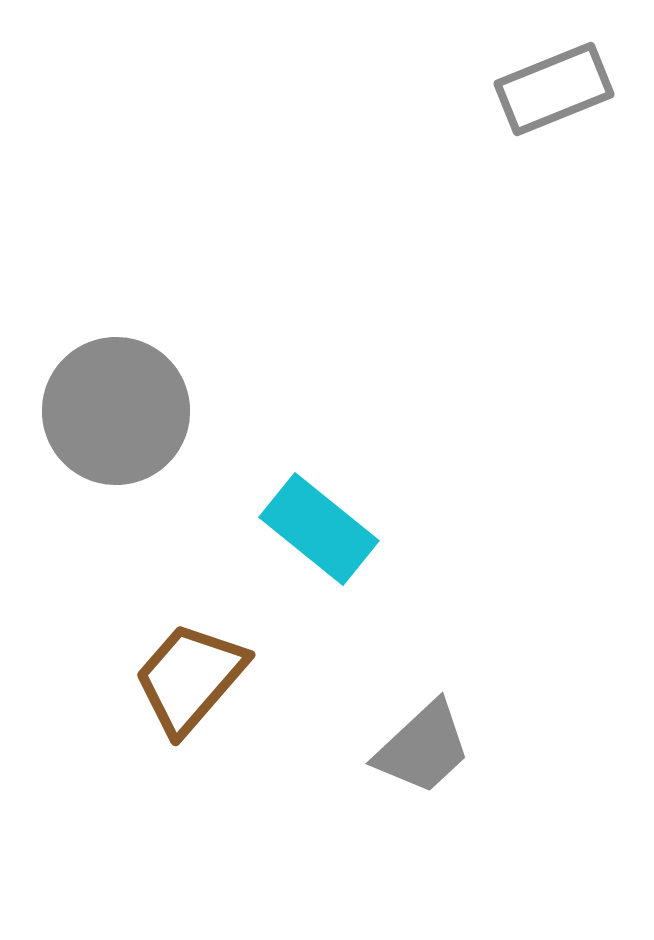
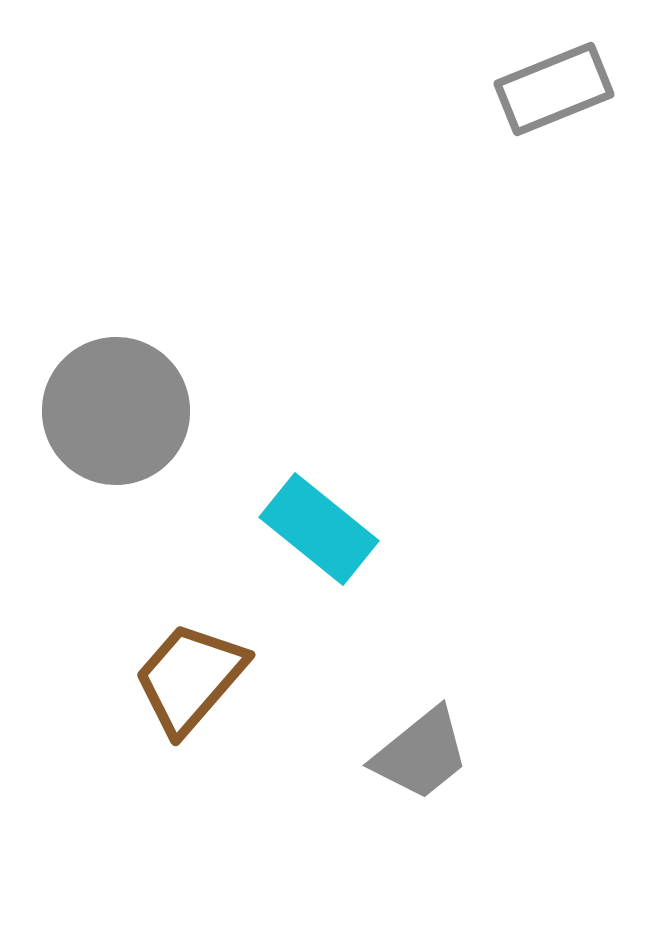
gray trapezoid: moved 2 px left, 6 px down; rotated 4 degrees clockwise
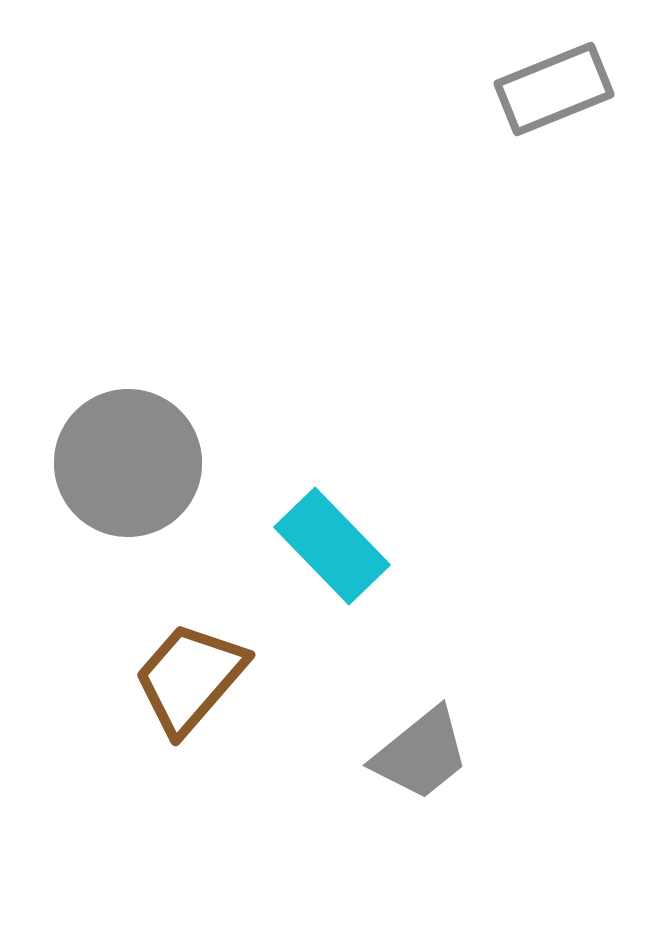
gray circle: moved 12 px right, 52 px down
cyan rectangle: moved 13 px right, 17 px down; rotated 7 degrees clockwise
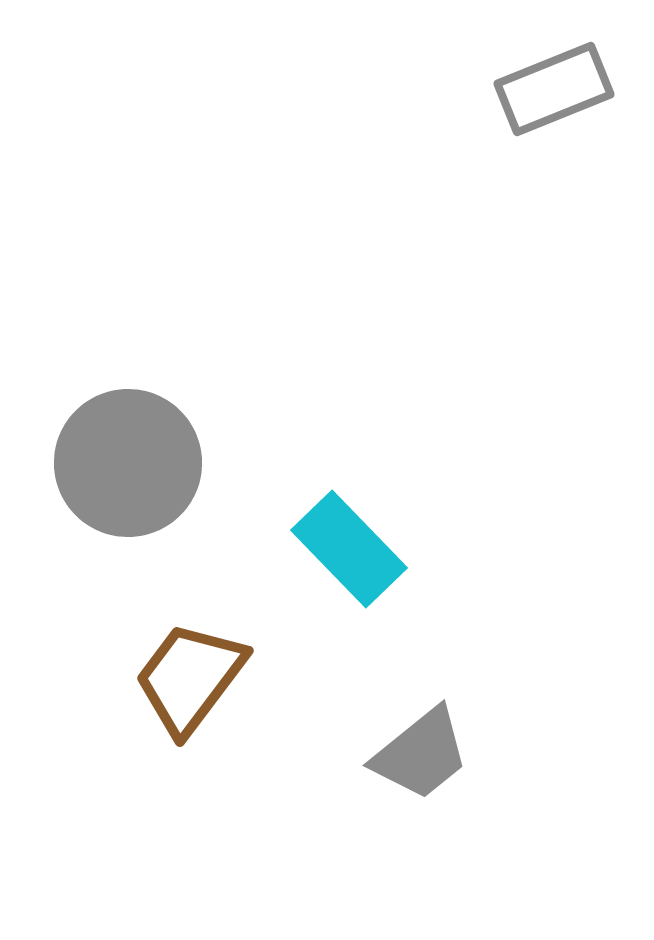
cyan rectangle: moved 17 px right, 3 px down
brown trapezoid: rotated 4 degrees counterclockwise
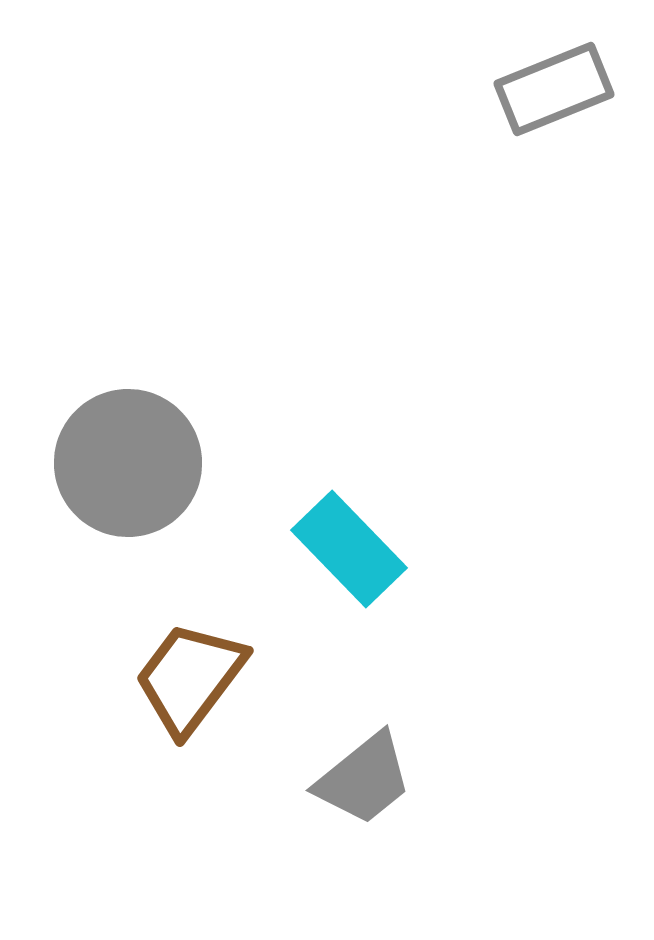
gray trapezoid: moved 57 px left, 25 px down
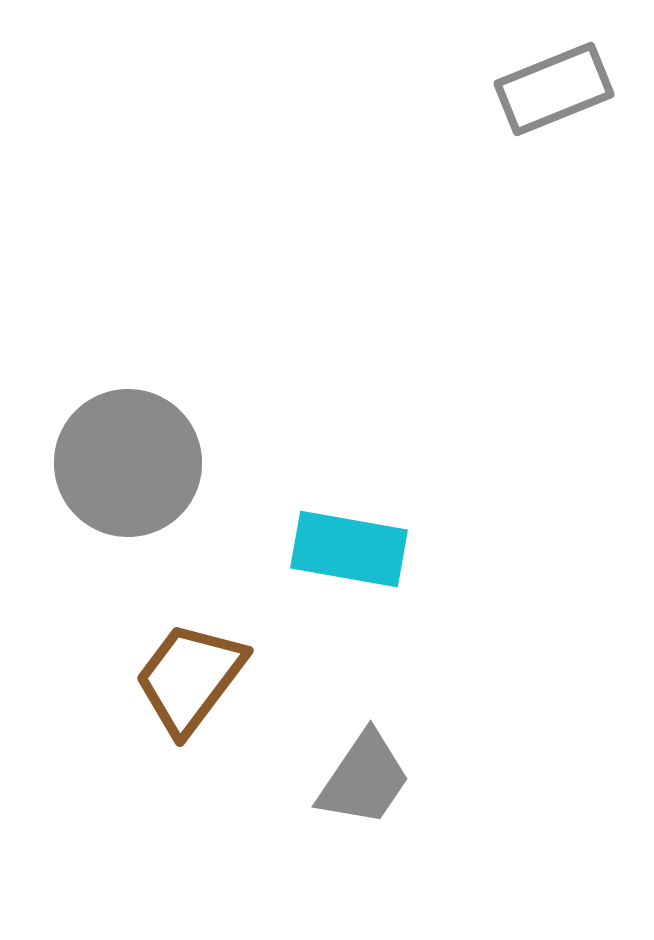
cyan rectangle: rotated 36 degrees counterclockwise
gray trapezoid: rotated 17 degrees counterclockwise
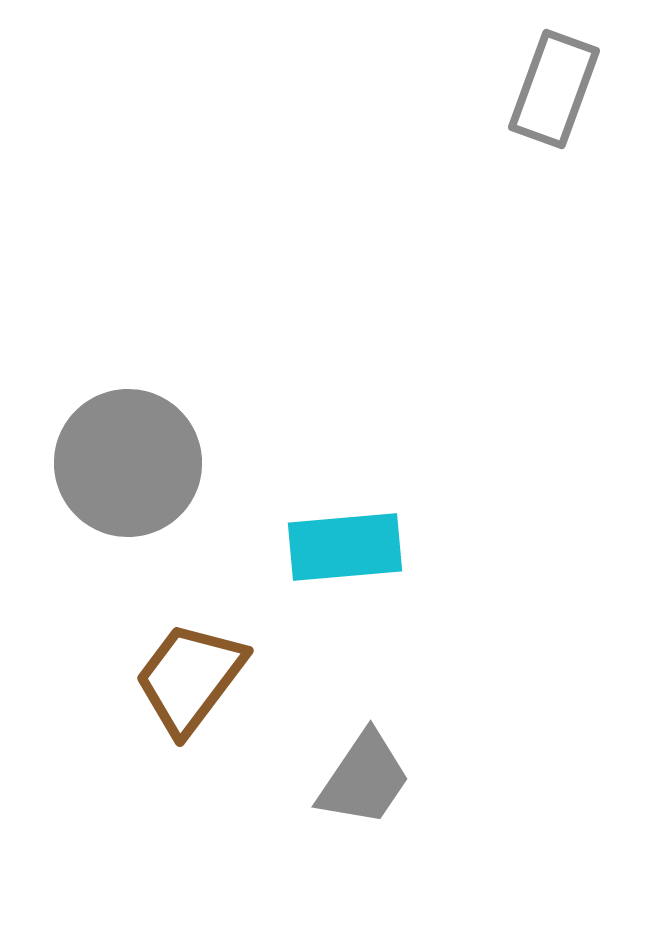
gray rectangle: rotated 48 degrees counterclockwise
cyan rectangle: moved 4 px left, 2 px up; rotated 15 degrees counterclockwise
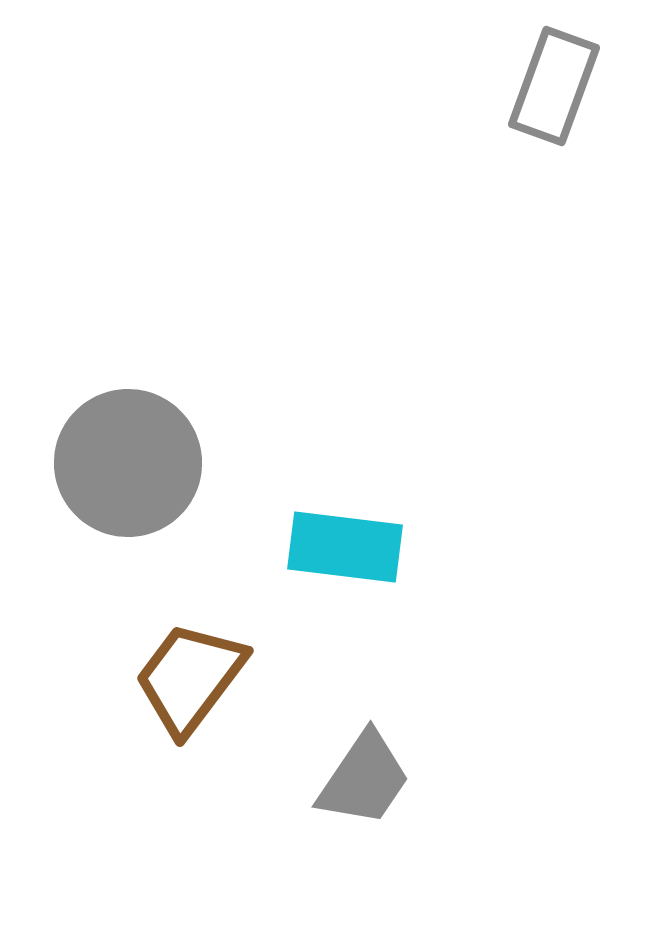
gray rectangle: moved 3 px up
cyan rectangle: rotated 12 degrees clockwise
